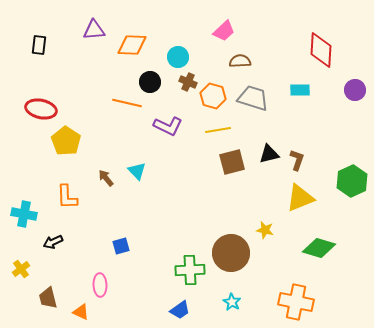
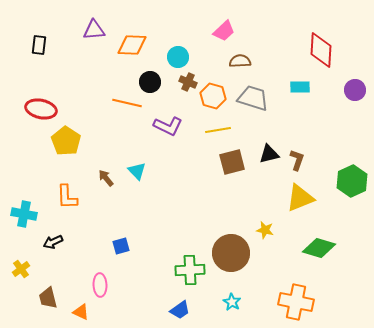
cyan rectangle: moved 3 px up
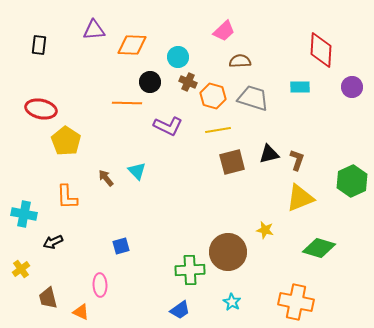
purple circle: moved 3 px left, 3 px up
orange line: rotated 12 degrees counterclockwise
brown circle: moved 3 px left, 1 px up
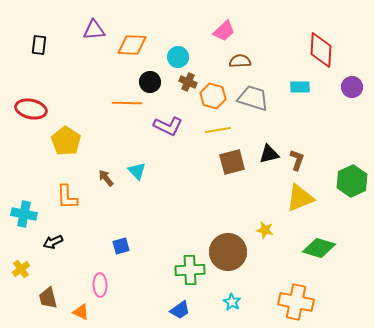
red ellipse: moved 10 px left
